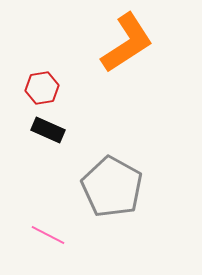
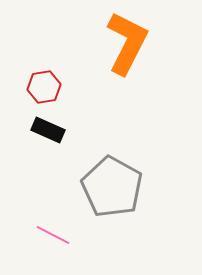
orange L-shape: rotated 30 degrees counterclockwise
red hexagon: moved 2 px right, 1 px up
pink line: moved 5 px right
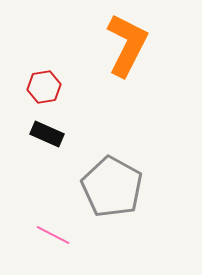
orange L-shape: moved 2 px down
black rectangle: moved 1 px left, 4 px down
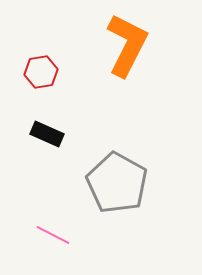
red hexagon: moved 3 px left, 15 px up
gray pentagon: moved 5 px right, 4 px up
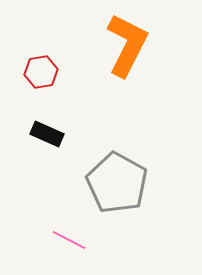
pink line: moved 16 px right, 5 px down
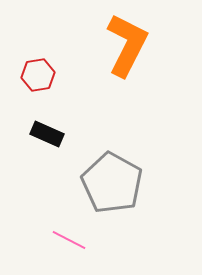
red hexagon: moved 3 px left, 3 px down
gray pentagon: moved 5 px left
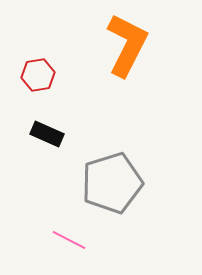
gray pentagon: rotated 26 degrees clockwise
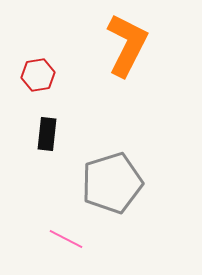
black rectangle: rotated 72 degrees clockwise
pink line: moved 3 px left, 1 px up
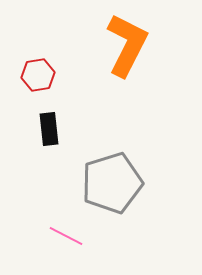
black rectangle: moved 2 px right, 5 px up; rotated 12 degrees counterclockwise
pink line: moved 3 px up
